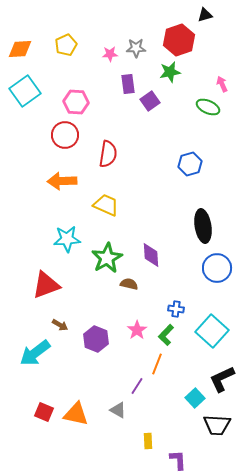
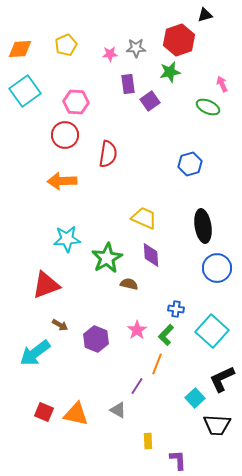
yellow trapezoid at (106, 205): moved 38 px right, 13 px down
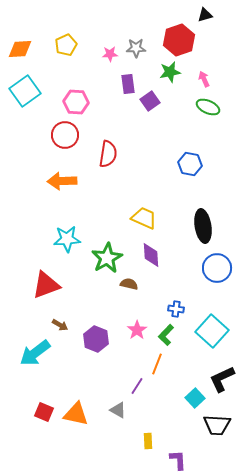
pink arrow at (222, 84): moved 18 px left, 5 px up
blue hexagon at (190, 164): rotated 25 degrees clockwise
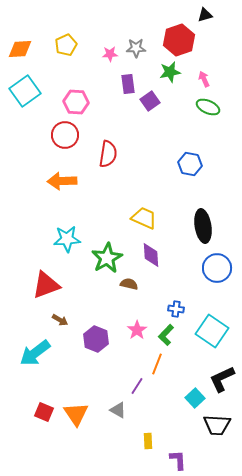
brown arrow at (60, 325): moved 5 px up
cyan square at (212, 331): rotated 8 degrees counterclockwise
orange triangle at (76, 414): rotated 44 degrees clockwise
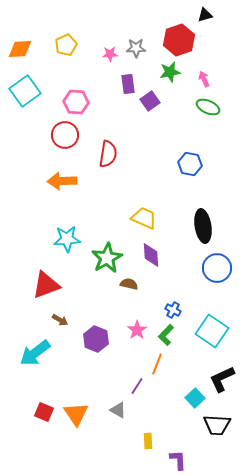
blue cross at (176, 309): moved 3 px left, 1 px down; rotated 21 degrees clockwise
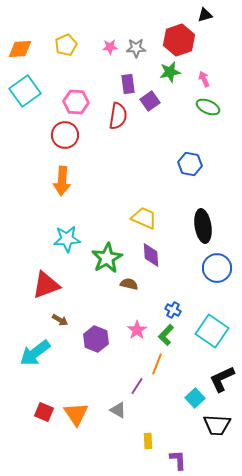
pink star at (110, 54): moved 7 px up
red semicircle at (108, 154): moved 10 px right, 38 px up
orange arrow at (62, 181): rotated 84 degrees counterclockwise
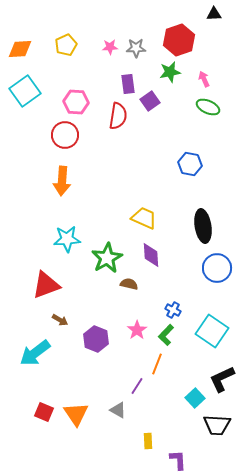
black triangle at (205, 15): moved 9 px right, 1 px up; rotated 14 degrees clockwise
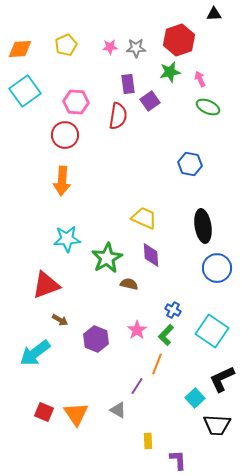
pink arrow at (204, 79): moved 4 px left
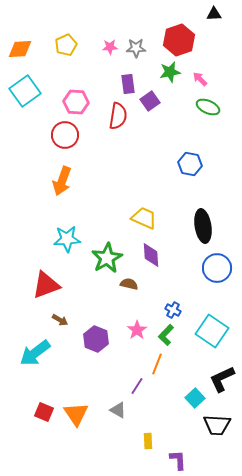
pink arrow at (200, 79): rotated 21 degrees counterclockwise
orange arrow at (62, 181): rotated 16 degrees clockwise
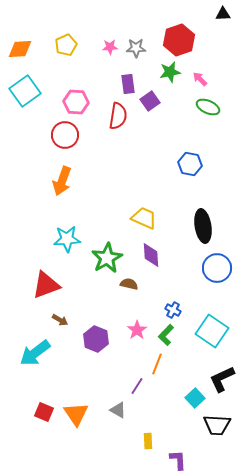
black triangle at (214, 14): moved 9 px right
